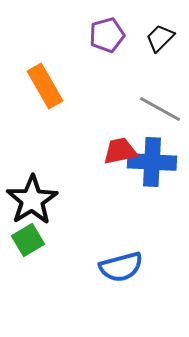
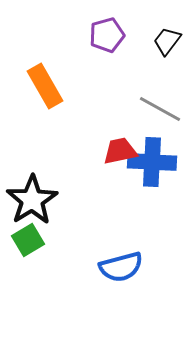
black trapezoid: moved 7 px right, 3 px down; rotated 8 degrees counterclockwise
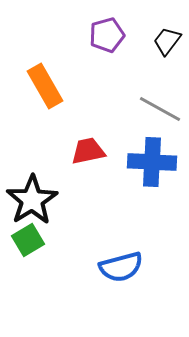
red trapezoid: moved 32 px left
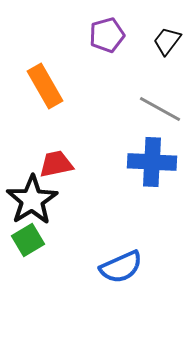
red trapezoid: moved 32 px left, 13 px down
blue semicircle: rotated 9 degrees counterclockwise
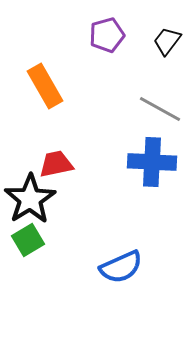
black star: moved 2 px left, 1 px up
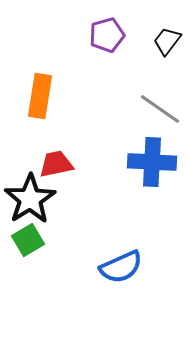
orange rectangle: moved 5 px left, 10 px down; rotated 39 degrees clockwise
gray line: rotated 6 degrees clockwise
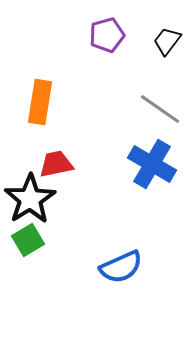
orange rectangle: moved 6 px down
blue cross: moved 2 px down; rotated 27 degrees clockwise
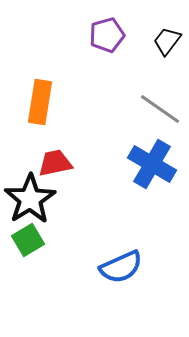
red trapezoid: moved 1 px left, 1 px up
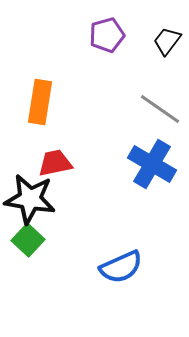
black star: rotated 30 degrees counterclockwise
green square: rotated 16 degrees counterclockwise
